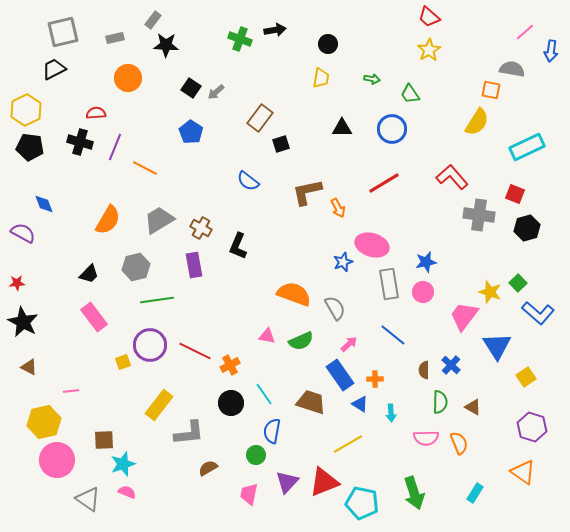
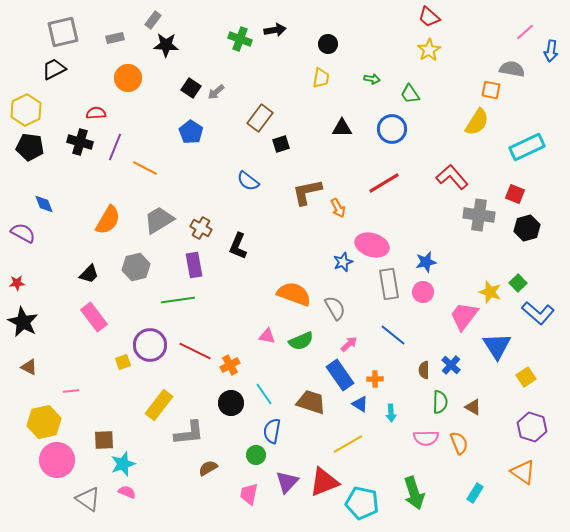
green line at (157, 300): moved 21 px right
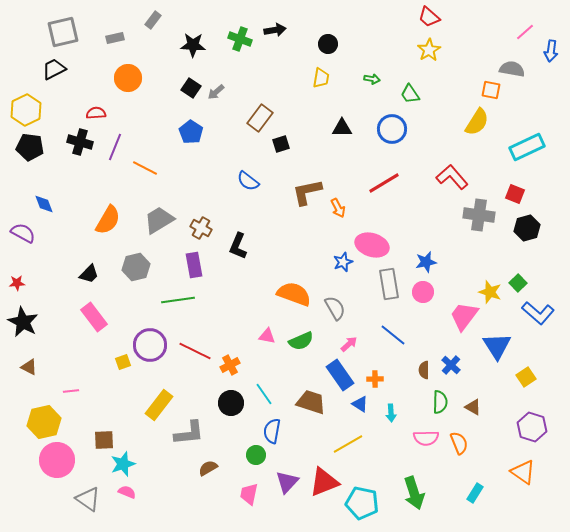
black star at (166, 45): moved 27 px right
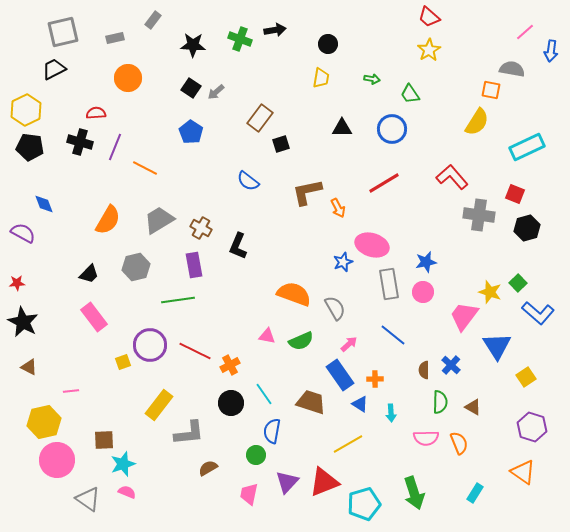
cyan pentagon at (362, 503): moved 2 px right, 1 px down; rotated 28 degrees counterclockwise
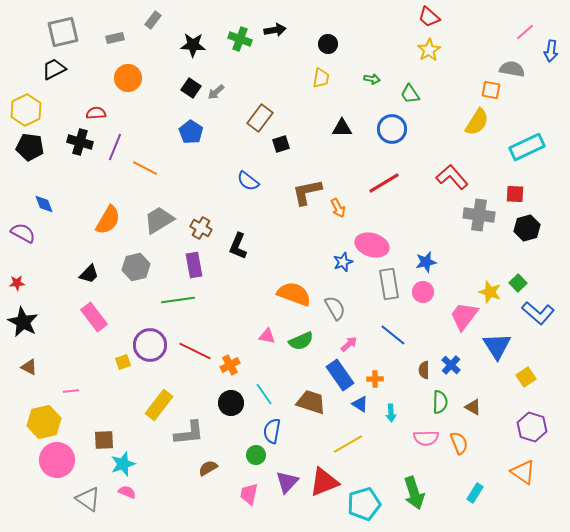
red square at (515, 194): rotated 18 degrees counterclockwise
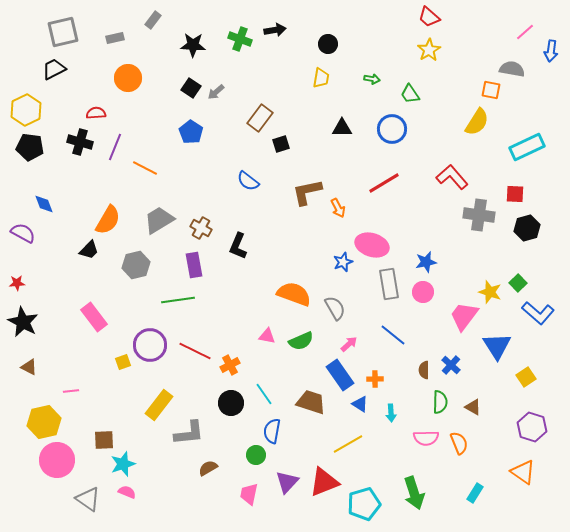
gray hexagon at (136, 267): moved 2 px up
black trapezoid at (89, 274): moved 24 px up
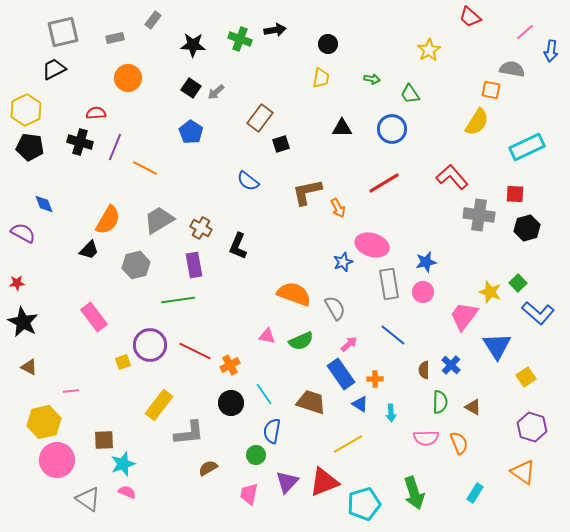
red trapezoid at (429, 17): moved 41 px right
blue rectangle at (340, 375): moved 1 px right, 1 px up
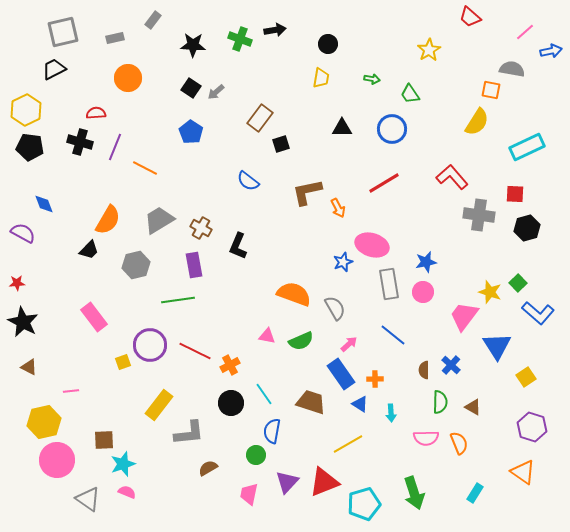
blue arrow at (551, 51): rotated 110 degrees counterclockwise
